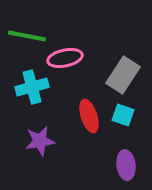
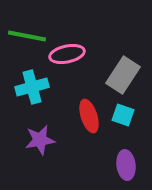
pink ellipse: moved 2 px right, 4 px up
purple star: moved 1 px up
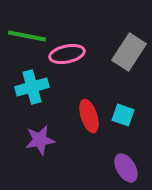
gray rectangle: moved 6 px right, 23 px up
purple ellipse: moved 3 px down; rotated 24 degrees counterclockwise
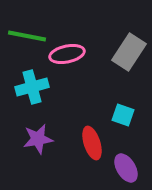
red ellipse: moved 3 px right, 27 px down
purple star: moved 2 px left, 1 px up
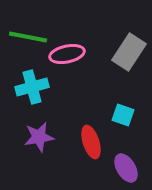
green line: moved 1 px right, 1 px down
purple star: moved 1 px right, 2 px up
red ellipse: moved 1 px left, 1 px up
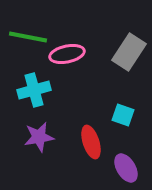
cyan cross: moved 2 px right, 3 px down
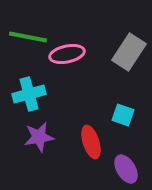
cyan cross: moved 5 px left, 4 px down
purple ellipse: moved 1 px down
